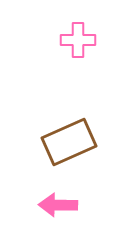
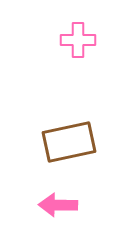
brown rectangle: rotated 12 degrees clockwise
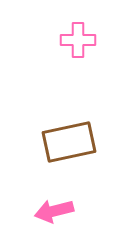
pink arrow: moved 4 px left, 6 px down; rotated 15 degrees counterclockwise
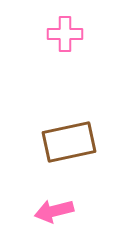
pink cross: moved 13 px left, 6 px up
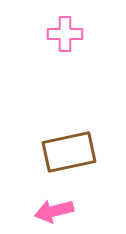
brown rectangle: moved 10 px down
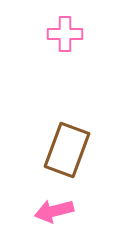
brown rectangle: moved 2 px left, 2 px up; rotated 58 degrees counterclockwise
